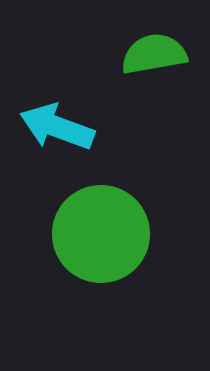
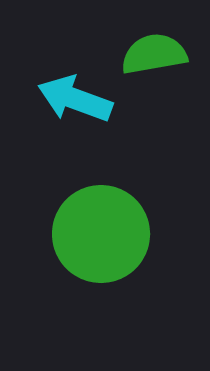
cyan arrow: moved 18 px right, 28 px up
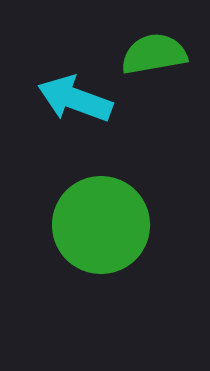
green circle: moved 9 px up
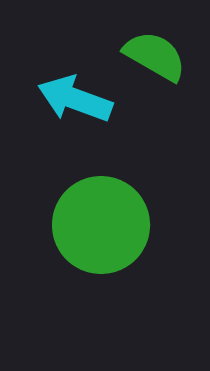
green semicircle: moved 1 px right, 2 px down; rotated 40 degrees clockwise
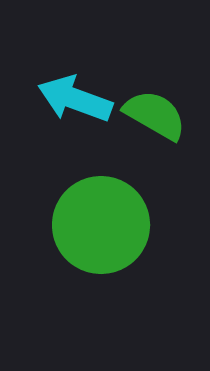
green semicircle: moved 59 px down
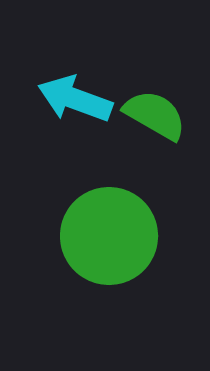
green circle: moved 8 px right, 11 px down
